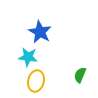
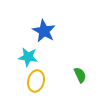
blue star: moved 4 px right, 1 px up
green semicircle: rotated 133 degrees clockwise
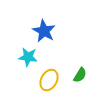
green semicircle: rotated 56 degrees clockwise
yellow ellipse: moved 13 px right, 1 px up; rotated 15 degrees clockwise
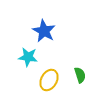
green semicircle: rotated 49 degrees counterclockwise
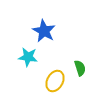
green semicircle: moved 7 px up
yellow ellipse: moved 6 px right, 1 px down
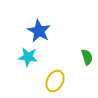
blue star: moved 5 px left
green semicircle: moved 7 px right, 11 px up
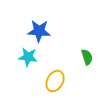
blue star: rotated 25 degrees counterclockwise
